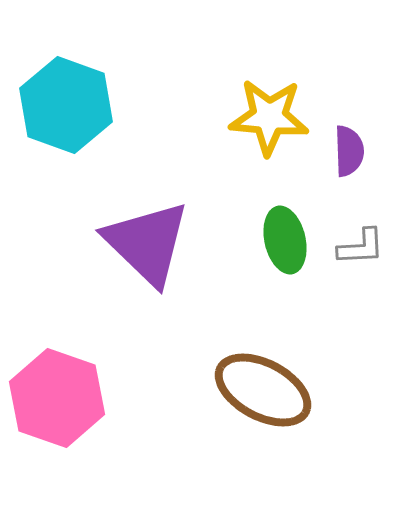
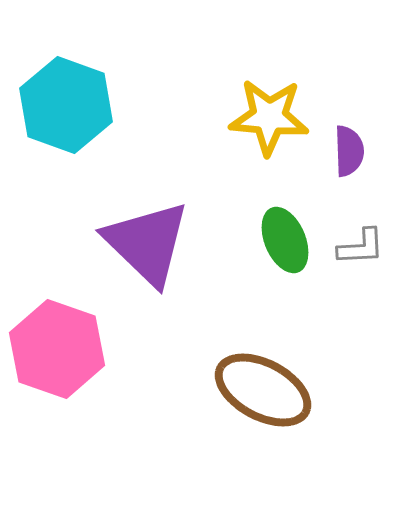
green ellipse: rotated 10 degrees counterclockwise
pink hexagon: moved 49 px up
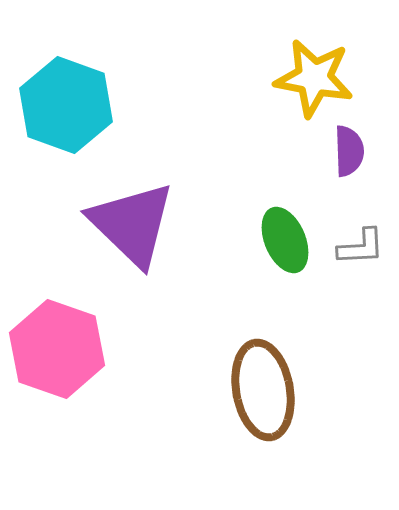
yellow star: moved 45 px right, 39 px up; rotated 6 degrees clockwise
purple triangle: moved 15 px left, 19 px up
brown ellipse: rotated 52 degrees clockwise
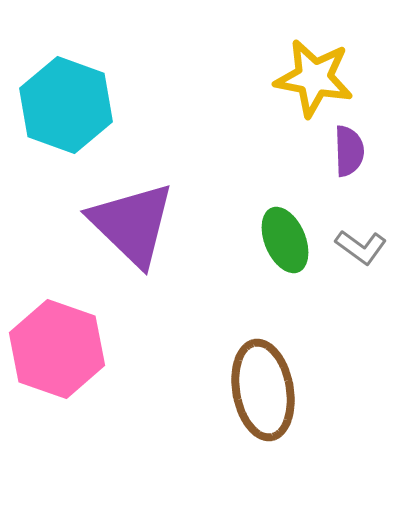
gray L-shape: rotated 39 degrees clockwise
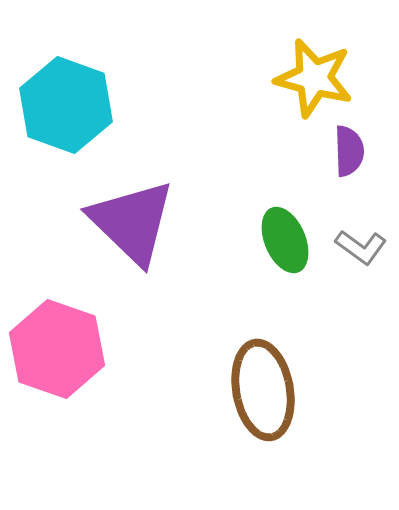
yellow star: rotated 4 degrees clockwise
purple triangle: moved 2 px up
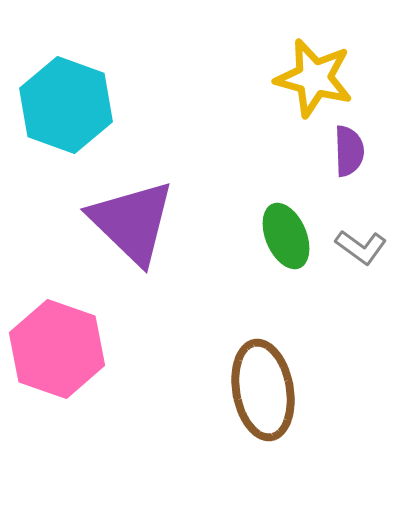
green ellipse: moved 1 px right, 4 px up
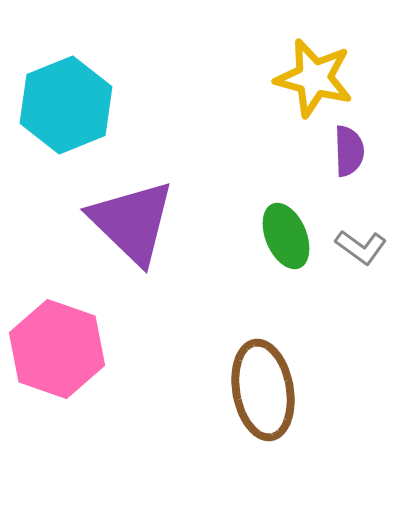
cyan hexagon: rotated 18 degrees clockwise
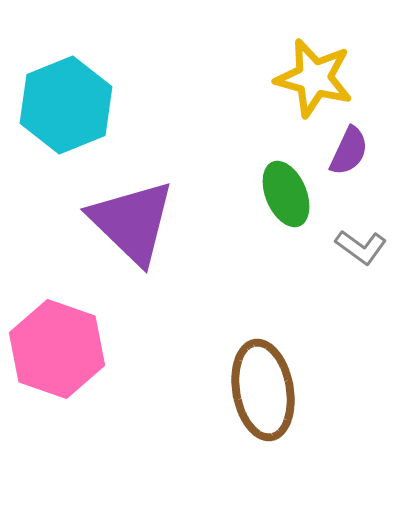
purple semicircle: rotated 27 degrees clockwise
green ellipse: moved 42 px up
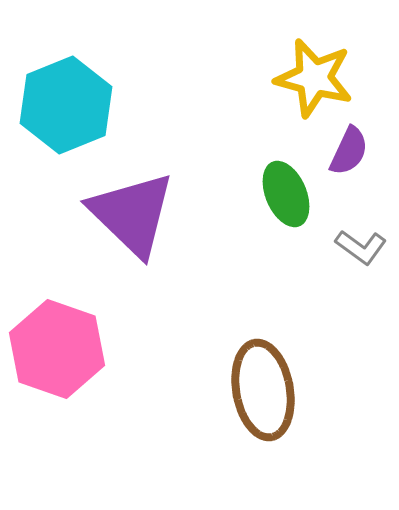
purple triangle: moved 8 px up
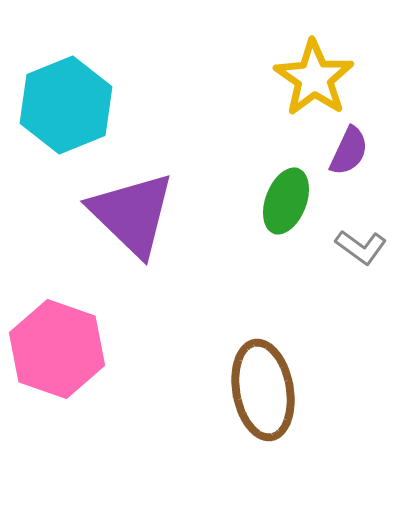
yellow star: rotated 20 degrees clockwise
green ellipse: moved 7 px down; rotated 44 degrees clockwise
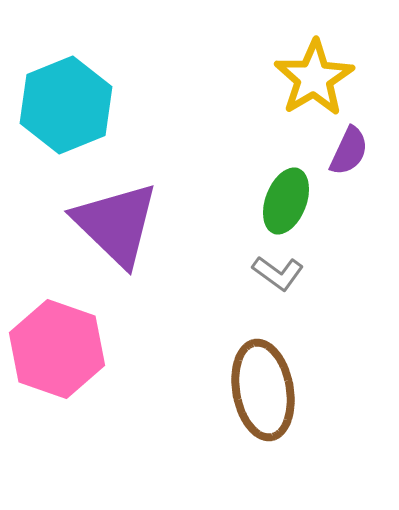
yellow star: rotated 6 degrees clockwise
purple triangle: moved 16 px left, 10 px down
gray L-shape: moved 83 px left, 26 px down
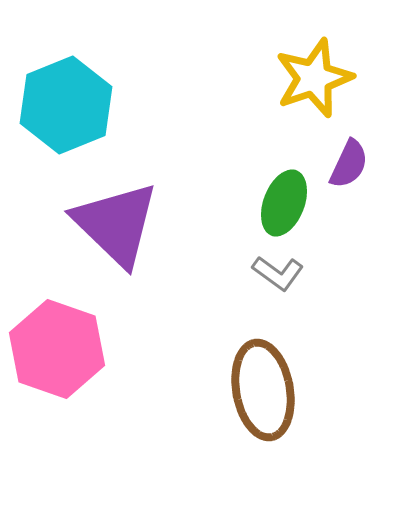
yellow star: rotated 12 degrees clockwise
purple semicircle: moved 13 px down
green ellipse: moved 2 px left, 2 px down
